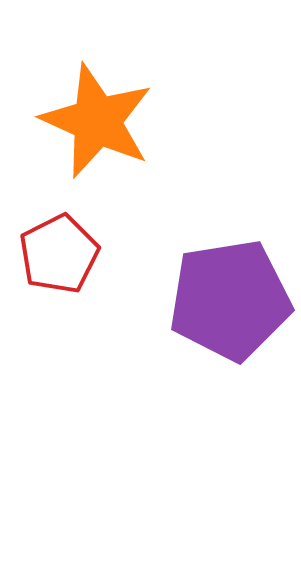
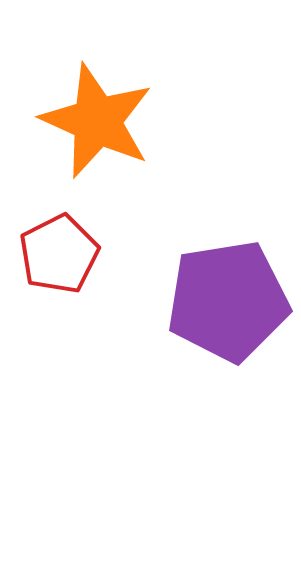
purple pentagon: moved 2 px left, 1 px down
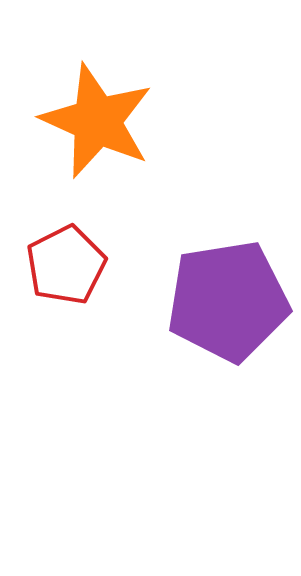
red pentagon: moved 7 px right, 11 px down
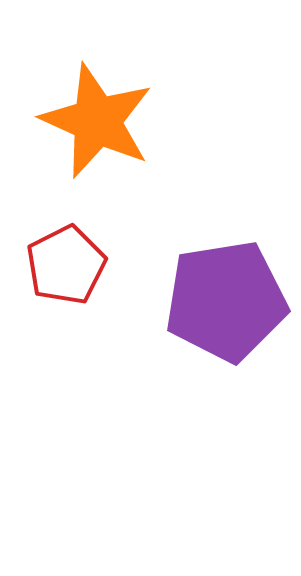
purple pentagon: moved 2 px left
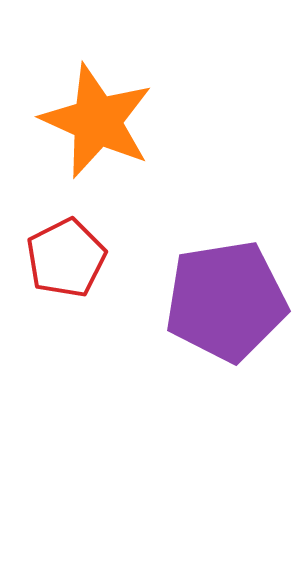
red pentagon: moved 7 px up
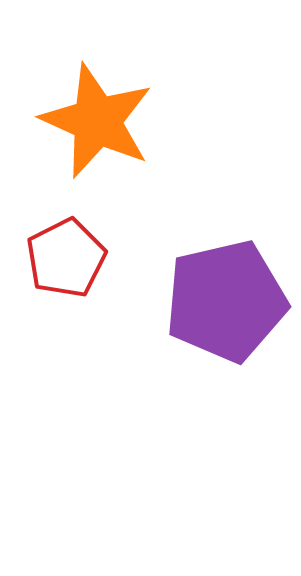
purple pentagon: rotated 4 degrees counterclockwise
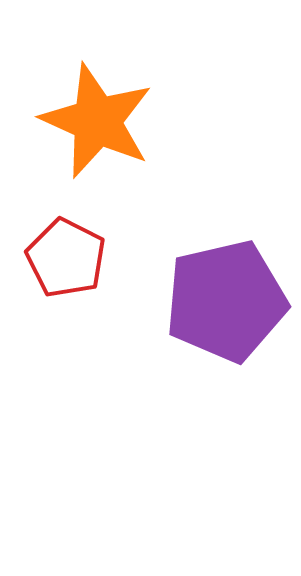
red pentagon: rotated 18 degrees counterclockwise
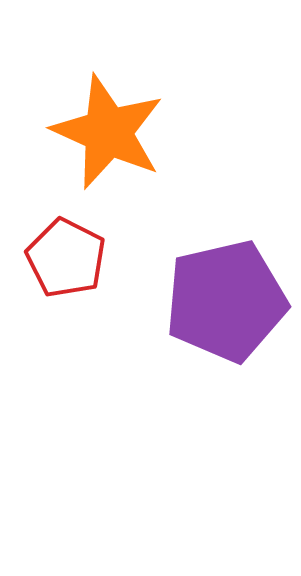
orange star: moved 11 px right, 11 px down
